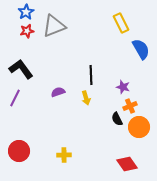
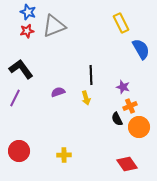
blue star: moved 2 px right; rotated 21 degrees counterclockwise
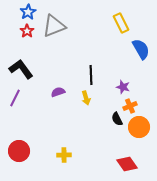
blue star: rotated 21 degrees clockwise
red star: rotated 24 degrees counterclockwise
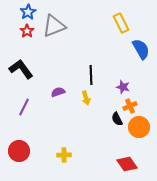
purple line: moved 9 px right, 9 px down
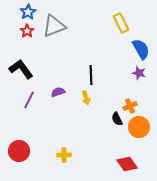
purple star: moved 16 px right, 14 px up
purple line: moved 5 px right, 7 px up
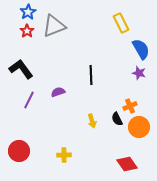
yellow arrow: moved 6 px right, 23 px down
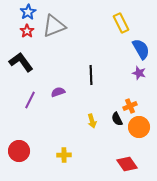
black L-shape: moved 7 px up
purple line: moved 1 px right
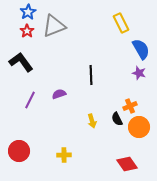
purple semicircle: moved 1 px right, 2 px down
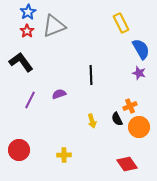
red circle: moved 1 px up
